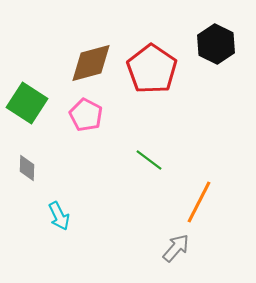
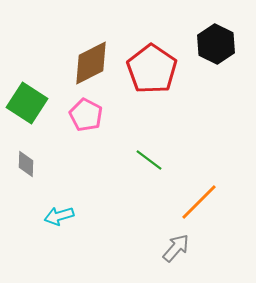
brown diamond: rotated 12 degrees counterclockwise
gray diamond: moved 1 px left, 4 px up
orange line: rotated 18 degrees clockwise
cyan arrow: rotated 100 degrees clockwise
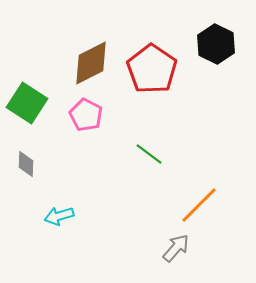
green line: moved 6 px up
orange line: moved 3 px down
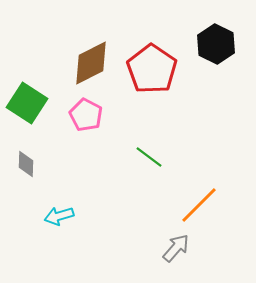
green line: moved 3 px down
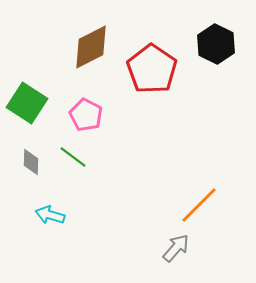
brown diamond: moved 16 px up
green line: moved 76 px left
gray diamond: moved 5 px right, 2 px up
cyan arrow: moved 9 px left, 1 px up; rotated 32 degrees clockwise
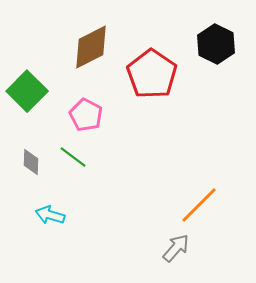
red pentagon: moved 5 px down
green square: moved 12 px up; rotated 12 degrees clockwise
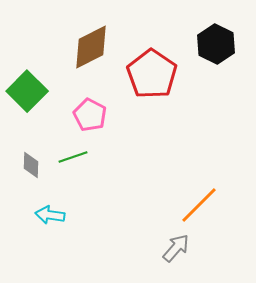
pink pentagon: moved 4 px right
green line: rotated 56 degrees counterclockwise
gray diamond: moved 3 px down
cyan arrow: rotated 8 degrees counterclockwise
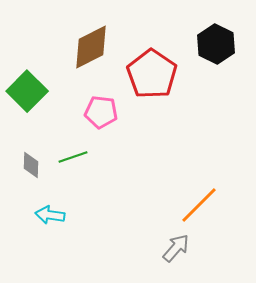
pink pentagon: moved 11 px right, 3 px up; rotated 20 degrees counterclockwise
